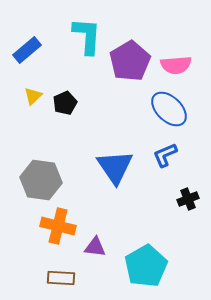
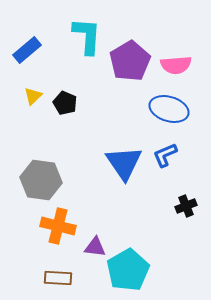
black pentagon: rotated 25 degrees counterclockwise
blue ellipse: rotated 27 degrees counterclockwise
blue triangle: moved 9 px right, 4 px up
black cross: moved 2 px left, 7 px down
cyan pentagon: moved 18 px left, 4 px down
brown rectangle: moved 3 px left
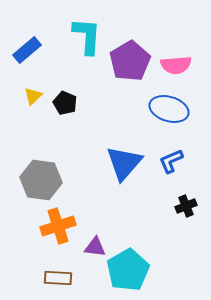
blue L-shape: moved 6 px right, 6 px down
blue triangle: rotated 15 degrees clockwise
orange cross: rotated 32 degrees counterclockwise
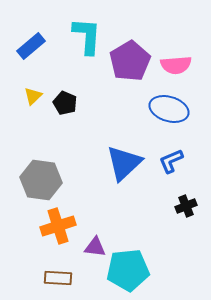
blue rectangle: moved 4 px right, 4 px up
blue triangle: rotated 6 degrees clockwise
cyan pentagon: rotated 24 degrees clockwise
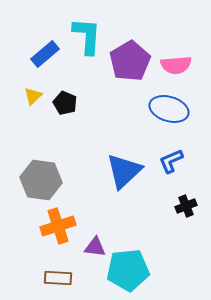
blue rectangle: moved 14 px right, 8 px down
blue triangle: moved 8 px down
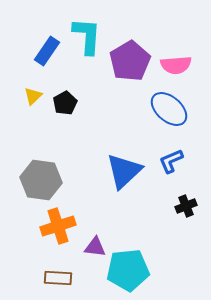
blue rectangle: moved 2 px right, 3 px up; rotated 16 degrees counterclockwise
black pentagon: rotated 20 degrees clockwise
blue ellipse: rotated 24 degrees clockwise
